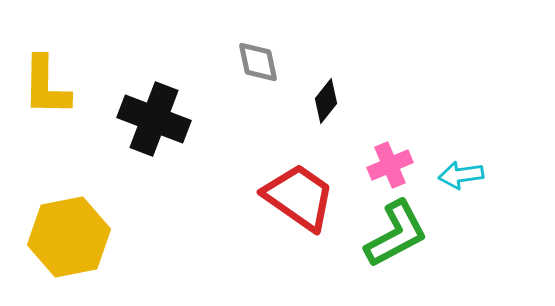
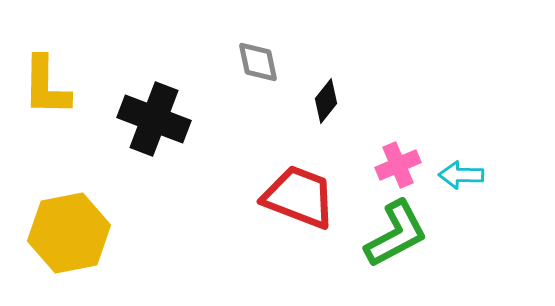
pink cross: moved 8 px right
cyan arrow: rotated 9 degrees clockwise
red trapezoid: rotated 14 degrees counterclockwise
yellow hexagon: moved 4 px up
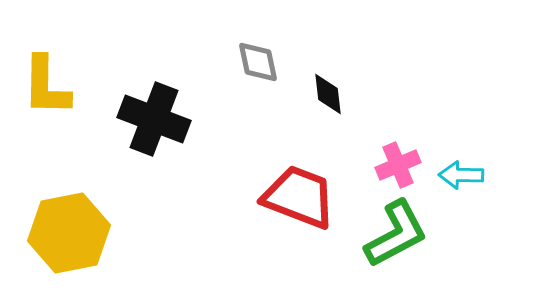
black diamond: moved 2 px right, 7 px up; rotated 45 degrees counterclockwise
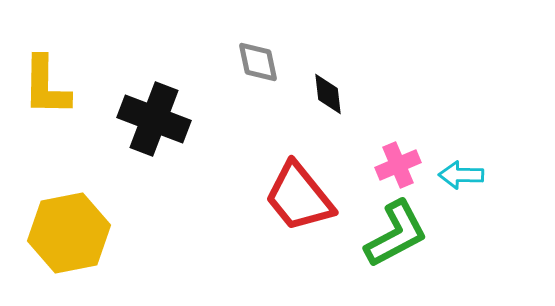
red trapezoid: rotated 150 degrees counterclockwise
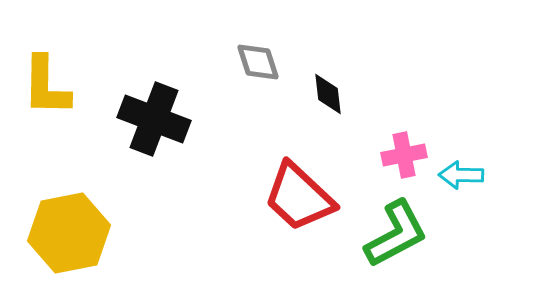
gray diamond: rotated 6 degrees counterclockwise
pink cross: moved 6 px right, 10 px up; rotated 12 degrees clockwise
red trapezoid: rotated 8 degrees counterclockwise
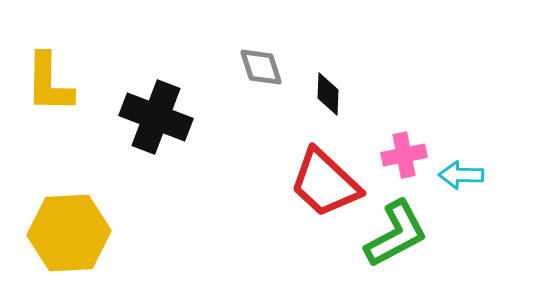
gray diamond: moved 3 px right, 5 px down
yellow L-shape: moved 3 px right, 3 px up
black diamond: rotated 9 degrees clockwise
black cross: moved 2 px right, 2 px up
red trapezoid: moved 26 px right, 14 px up
yellow hexagon: rotated 8 degrees clockwise
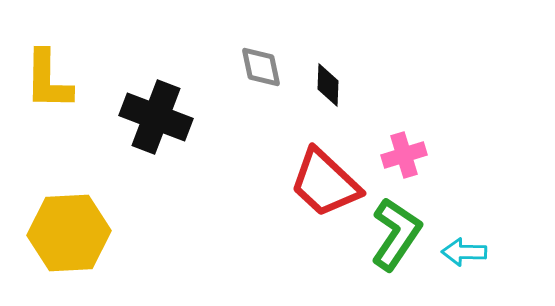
gray diamond: rotated 6 degrees clockwise
yellow L-shape: moved 1 px left, 3 px up
black diamond: moved 9 px up
pink cross: rotated 6 degrees counterclockwise
cyan arrow: moved 3 px right, 77 px down
green L-shape: rotated 28 degrees counterclockwise
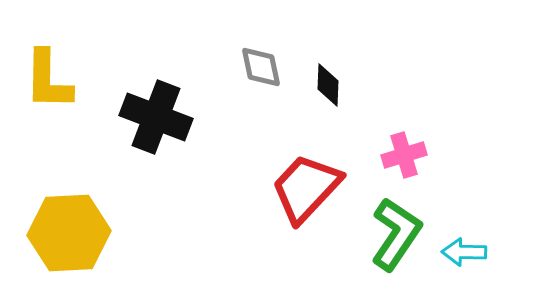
red trapezoid: moved 19 px left, 5 px down; rotated 90 degrees clockwise
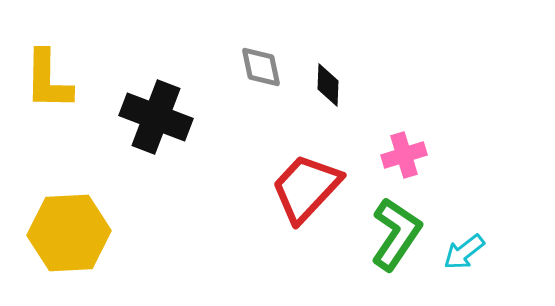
cyan arrow: rotated 39 degrees counterclockwise
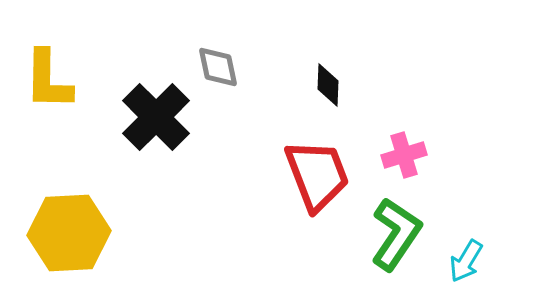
gray diamond: moved 43 px left
black cross: rotated 24 degrees clockwise
red trapezoid: moved 11 px right, 13 px up; rotated 116 degrees clockwise
cyan arrow: moved 2 px right, 9 px down; rotated 21 degrees counterclockwise
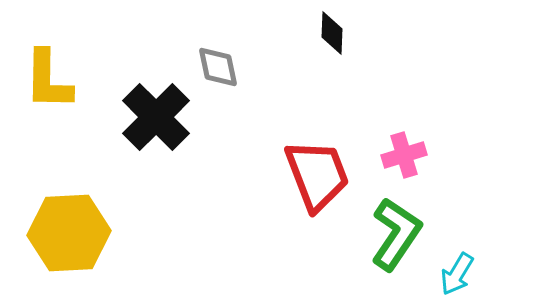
black diamond: moved 4 px right, 52 px up
cyan arrow: moved 9 px left, 13 px down
